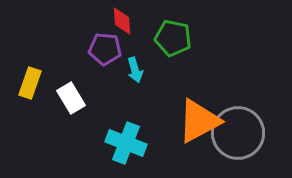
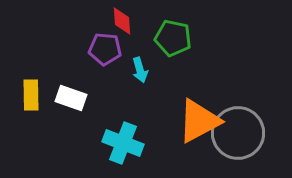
cyan arrow: moved 5 px right
yellow rectangle: moved 1 px right, 12 px down; rotated 20 degrees counterclockwise
white rectangle: rotated 40 degrees counterclockwise
cyan cross: moved 3 px left
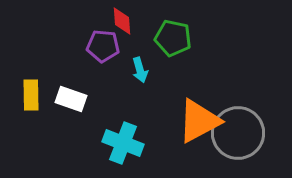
purple pentagon: moved 2 px left, 3 px up
white rectangle: moved 1 px down
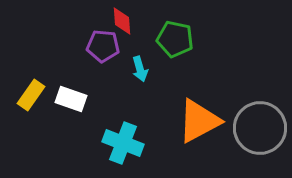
green pentagon: moved 2 px right, 1 px down
cyan arrow: moved 1 px up
yellow rectangle: rotated 36 degrees clockwise
gray circle: moved 22 px right, 5 px up
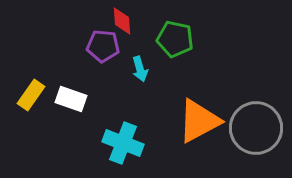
gray circle: moved 4 px left
